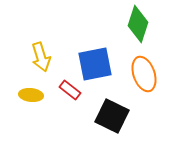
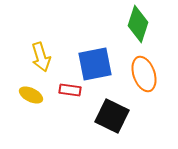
red rectangle: rotated 30 degrees counterclockwise
yellow ellipse: rotated 20 degrees clockwise
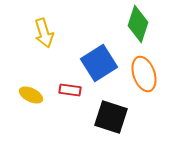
yellow arrow: moved 3 px right, 24 px up
blue square: moved 4 px right, 1 px up; rotated 21 degrees counterclockwise
black square: moved 1 px left, 1 px down; rotated 8 degrees counterclockwise
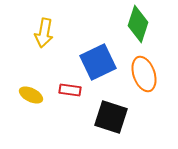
yellow arrow: rotated 28 degrees clockwise
blue square: moved 1 px left, 1 px up; rotated 6 degrees clockwise
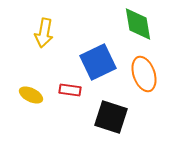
green diamond: rotated 27 degrees counterclockwise
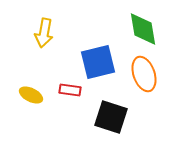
green diamond: moved 5 px right, 5 px down
blue square: rotated 12 degrees clockwise
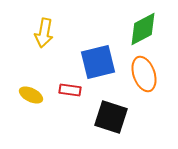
green diamond: rotated 72 degrees clockwise
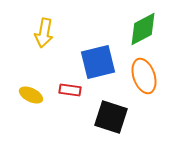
orange ellipse: moved 2 px down
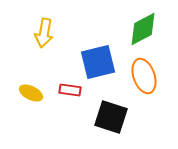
yellow ellipse: moved 2 px up
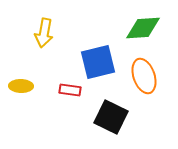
green diamond: moved 1 px up; rotated 24 degrees clockwise
yellow ellipse: moved 10 px left, 7 px up; rotated 25 degrees counterclockwise
black square: rotated 8 degrees clockwise
